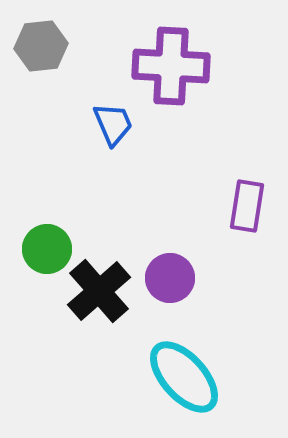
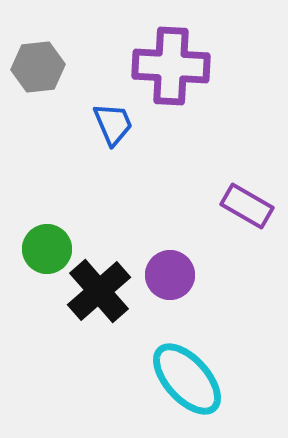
gray hexagon: moved 3 px left, 21 px down
purple rectangle: rotated 69 degrees counterclockwise
purple circle: moved 3 px up
cyan ellipse: moved 3 px right, 2 px down
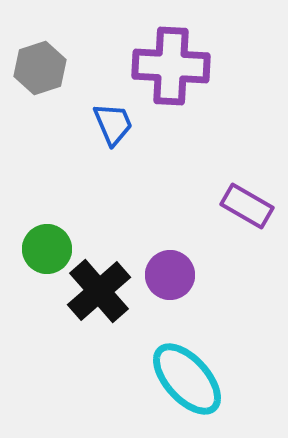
gray hexagon: moved 2 px right, 1 px down; rotated 12 degrees counterclockwise
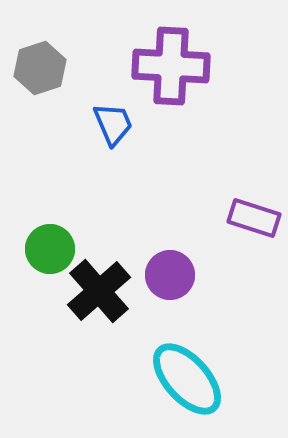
purple rectangle: moved 7 px right, 12 px down; rotated 12 degrees counterclockwise
green circle: moved 3 px right
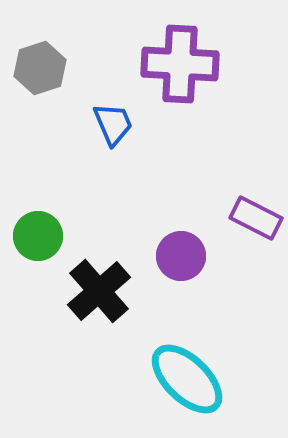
purple cross: moved 9 px right, 2 px up
purple rectangle: moved 2 px right; rotated 9 degrees clockwise
green circle: moved 12 px left, 13 px up
purple circle: moved 11 px right, 19 px up
cyan ellipse: rotated 4 degrees counterclockwise
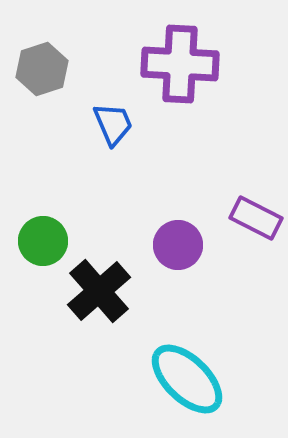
gray hexagon: moved 2 px right, 1 px down
green circle: moved 5 px right, 5 px down
purple circle: moved 3 px left, 11 px up
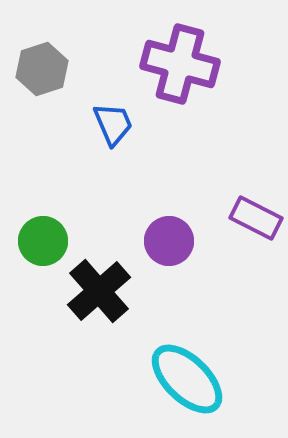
purple cross: rotated 12 degrees clockwise
purple circle: moved 9 px left, 4 px up
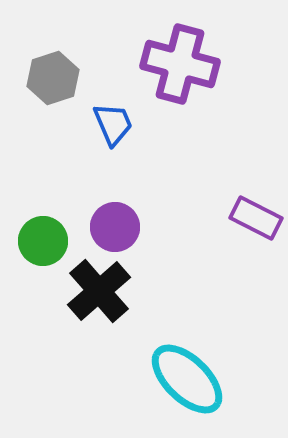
gray hexagon: moved 11 px right, 9 px down
purple circle: moved 54 px left, 14 px up
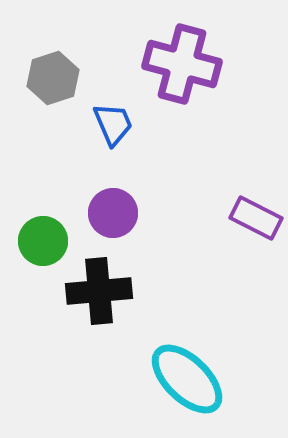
purple cross: moved 2 px right
purple circle: moved 2 px left, 14 px up
black cross: rotated 36 degrees clockwise
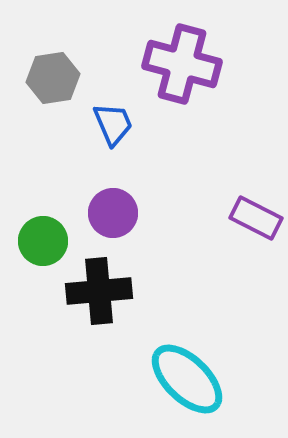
gray hexagon: rotated 9 degrees clockwise
